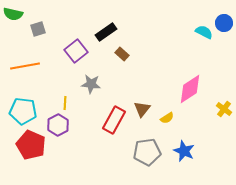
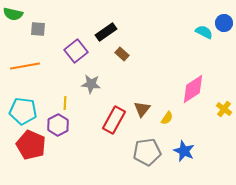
gray square: rotated 21 degrees clockwise
pink diamond: moved 3 px right
yellow semicircle: rotated 24 degrees counterclockwise
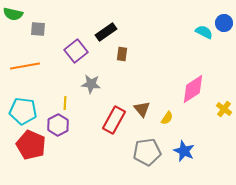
brown rectangle: rotated 56 degrees clockwise
brown triangle: rotated 18 degrees counterclockwise
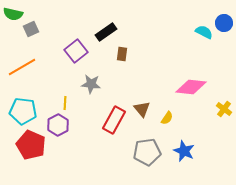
gray square: moved 7 px left; rotated 28 degrees counterclockwise
orange line: moved 3 px left, 1 px down; rotated 20 degrees counterclockwise
pink diamond: moved 2 px left, 2 px up; rotated 40 degrees clockwise
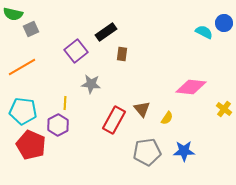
blue star: rotated 25 degrees counterclockwise
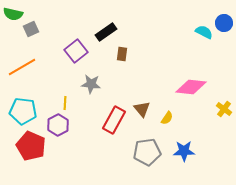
red pentagon: moved 1 px down
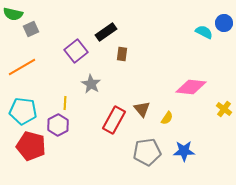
gray star: rotated 24 degrees clockwise
red pentagon: rotated 8 degrees counterclockwise
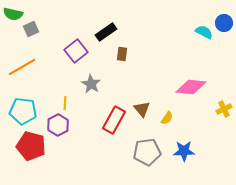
yellow cross: rotated 28 degrees clockwise
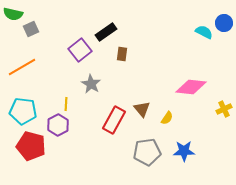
purple square: moved 4 px right, 1 px up
yellow line: moved 1 px right, 1 px down
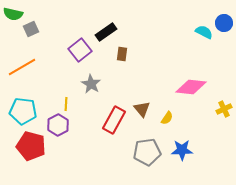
blue star: moved 2 px left, 1 px up
